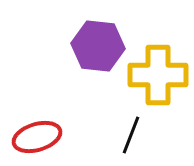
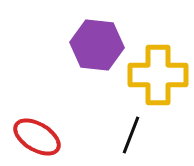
purple hexagon: moved 1 px left, 1 px up
red ellipse: rotated 48 degrees clockwise
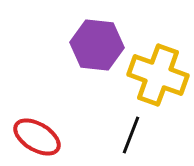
yellow cross: rotated 20 degrees clockwise
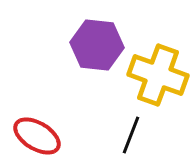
red ellipse: moved 1 px up
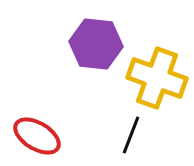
purple hexagon: moved 1 px left, 1 px up
yellow cross: moved 1 px left, 3 px down
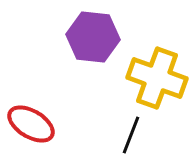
purple hexagon: moved 3 px left, 7 px up
red ellipse: moved 6 px left, 12 px up
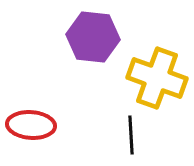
red ellipse: moved 1 px down; rotated 27 degrees counterclockwise
black line: rotated 24 degrees counterclockwise
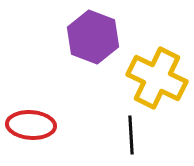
purple hexagon: rotated 15 degrees clockwise
yellow cross: rotated 6 degrees clockwise
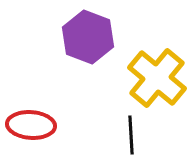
purple hexagon: moved 5 px left
yellow cross: rotated 14 degrees clockwise
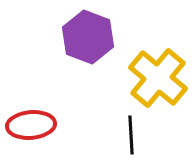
yellow cross: moved 1 px right
red ellipse: rotated 9 degrees counterclockwise
